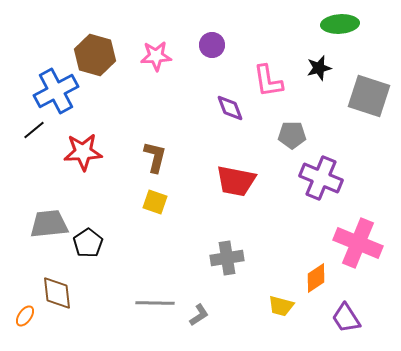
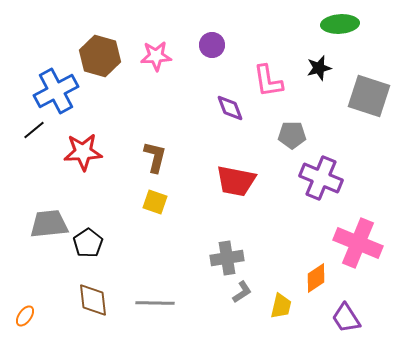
brown hexagon: moved 5 px right, 1 px down
brown diamond: moved 36 px right, 7 px down
yellow trapezoid: rotated 92 degrees counterclockwise
gray L-shape: moved 43 px right, 23 px up
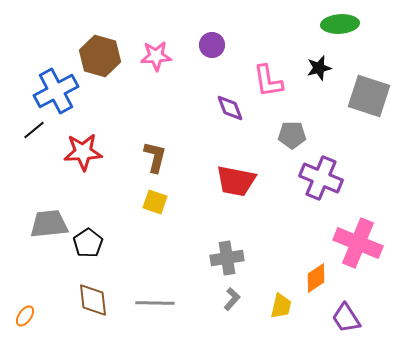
gray L-shape: moved 10 px left, 7 px down; rotated 15 degrees counterclockwise
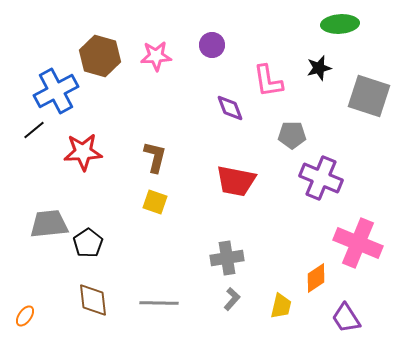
gray line: moved 4 px right
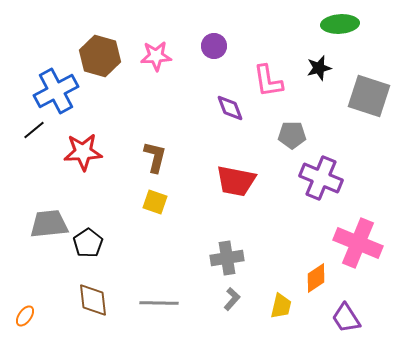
purple circle: moved 2 px right, 1 px down
